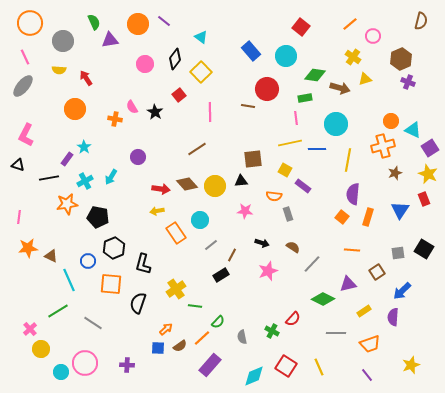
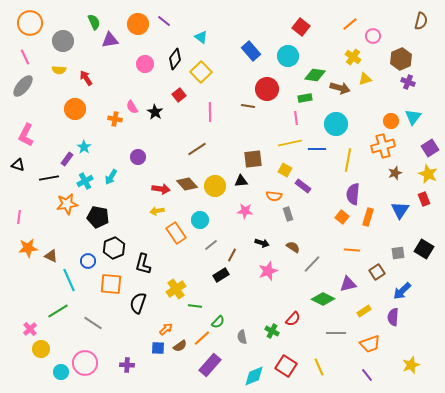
cyan circle at (286, 56): moved 2 px right
cyan triangle at (413, 130): moved 13 px up; rotated 42 degrees clockwise
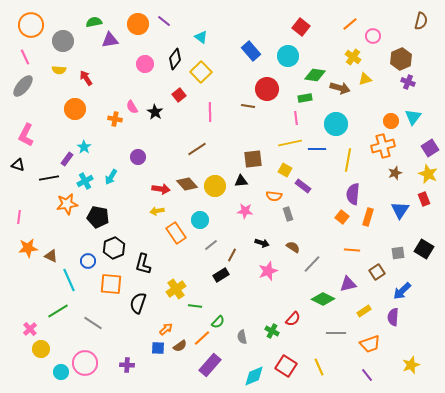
green semicircle at (94, 22): rotated 77 degrees counterclockwise
orange circle at (30, 23): moved 1 px right, 2 px down
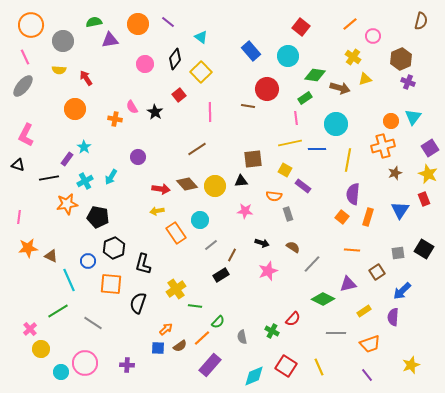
purple line at (164, 21): moved 4 px right, 1 px down
green rectangle at (305, 98): rotated 24 degrees counterclockwise
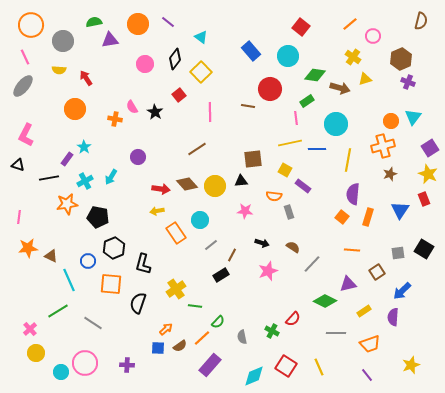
red circle at (267, 89): moved 3 px right
green rectangle at (305, 98): moved 2 px right, 3 px down
brown star at (395, 173): moved 5 px left, 1 px down
gray rectangle at (288, 214): moved 1 px right, 2 px up
green diamond at (323, 299): moved 2 px right, 2 px down
yellow circle at (41, 349): moved 5 px left, 4 px down
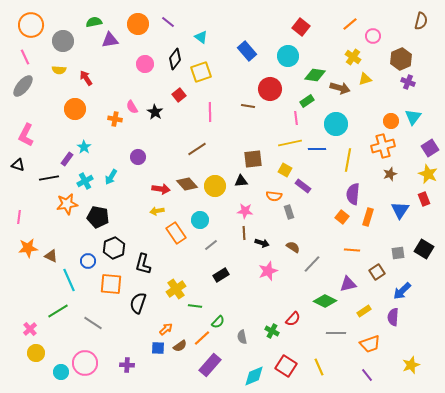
blue rectangle at (251, 51): moved 4 px left
yellow square at (201, 72): rotated 25 degrees clockwise
brown line at (232, 255): moved 12 px right, 22 px up; rotated 32 degrees counterclockwise
